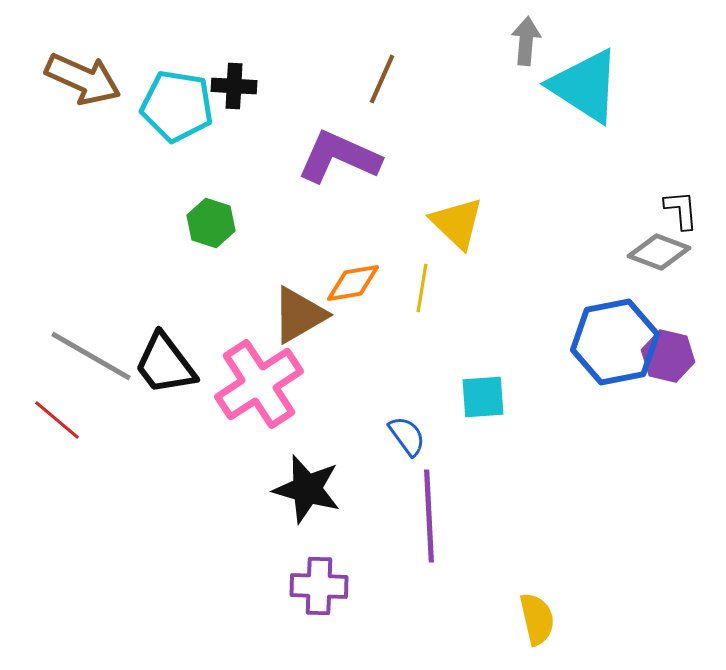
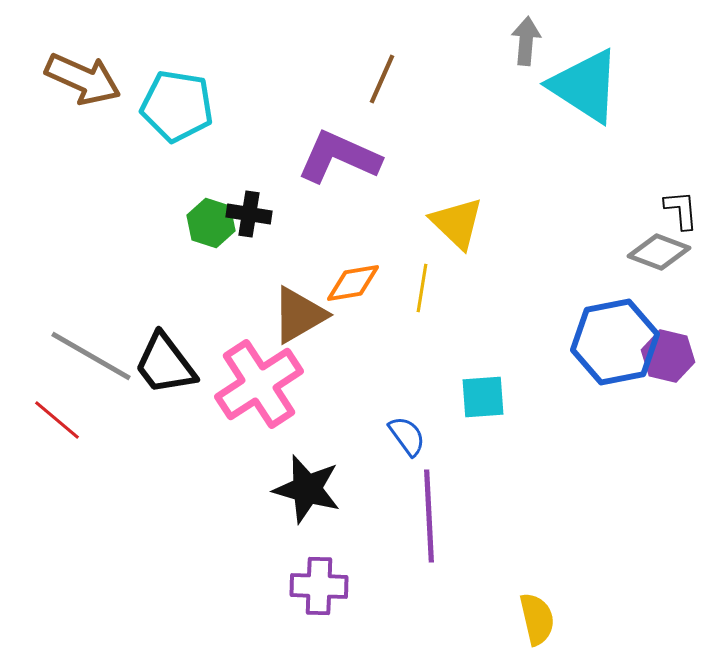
black cross: moved 15 px right, 128 px down; rotated 6 degrees clockwise
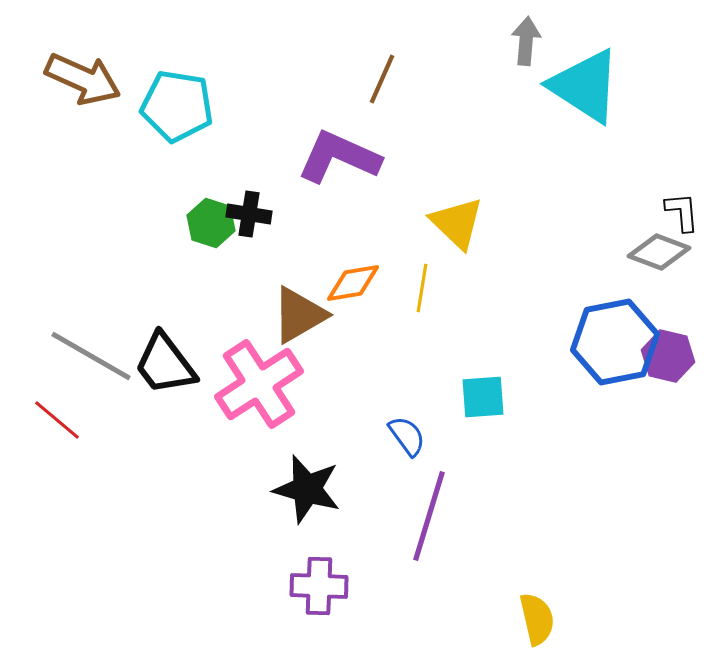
black L-shape: moved 1 px right, 2 px down
purple line: rotated 20 degrees clockwise
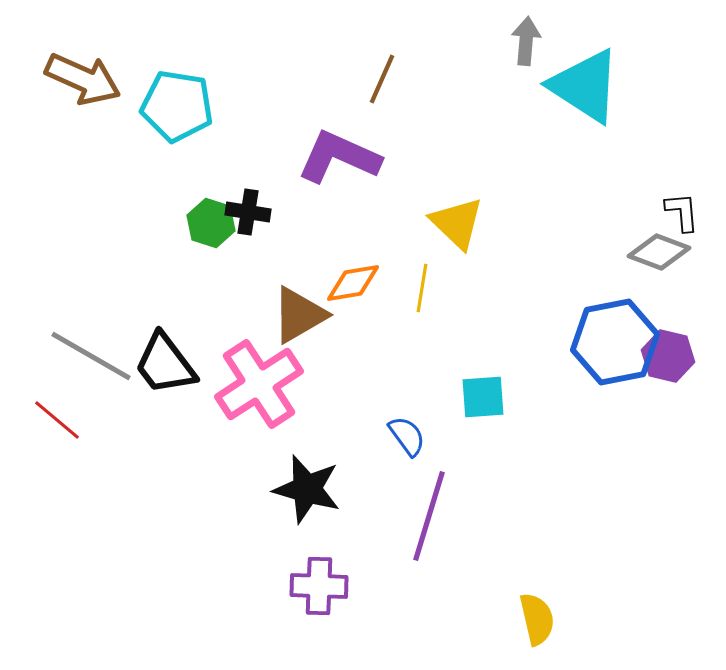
black cross: moved 1 px left, 2 px up
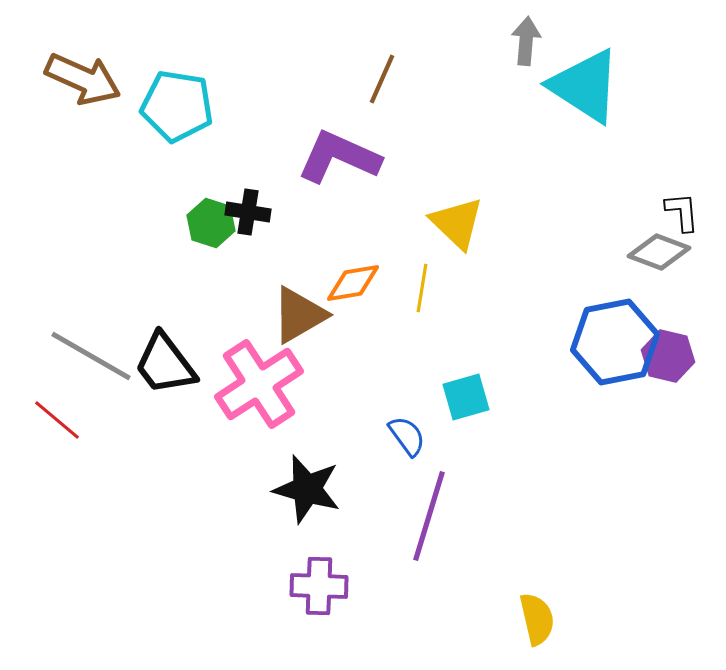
cyan square: moved 17 px left; rotated 12 degrees counterclockwise
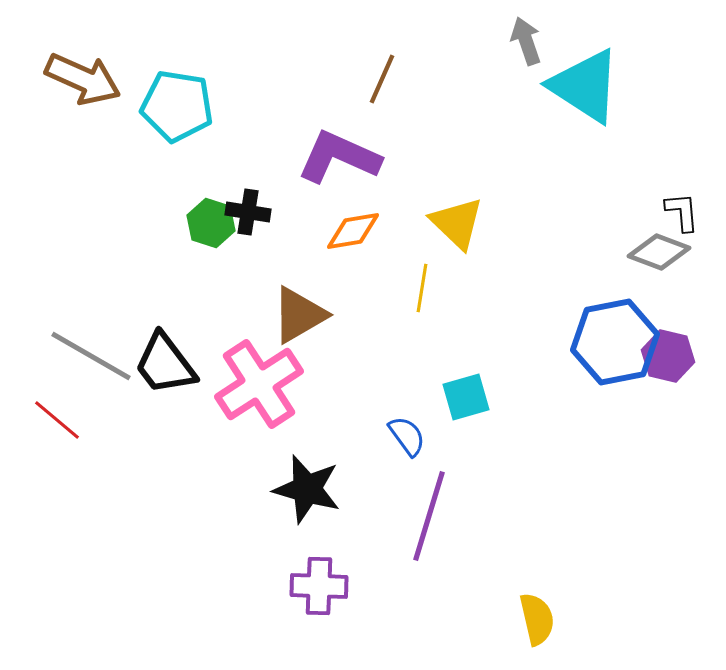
gray arrow: rotated 24 degrees counterclockwise
orange diamond: moved 52 px up
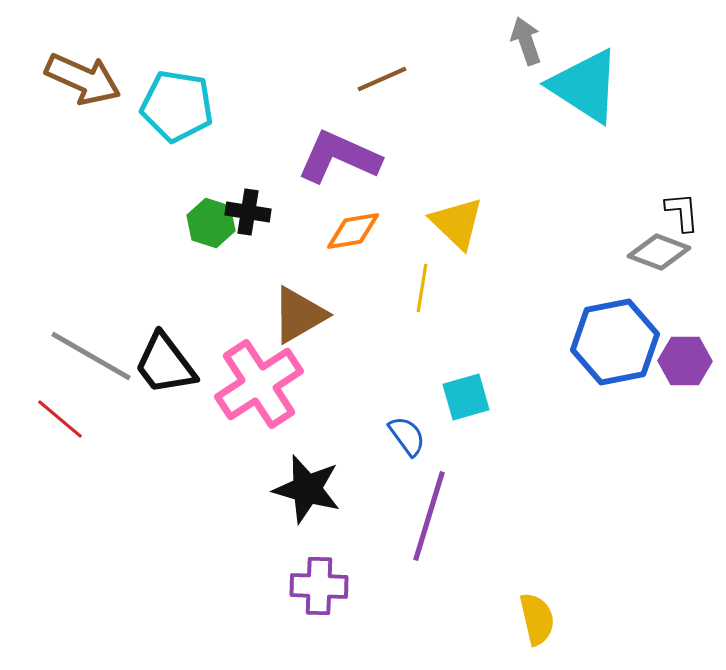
brown line: rotated 42 degrees clockwise
purple hexagon: moved 17 px right, 5 px down; rotated 12 degrees counterclockwise
red line: moved 3 px right, 1 px up
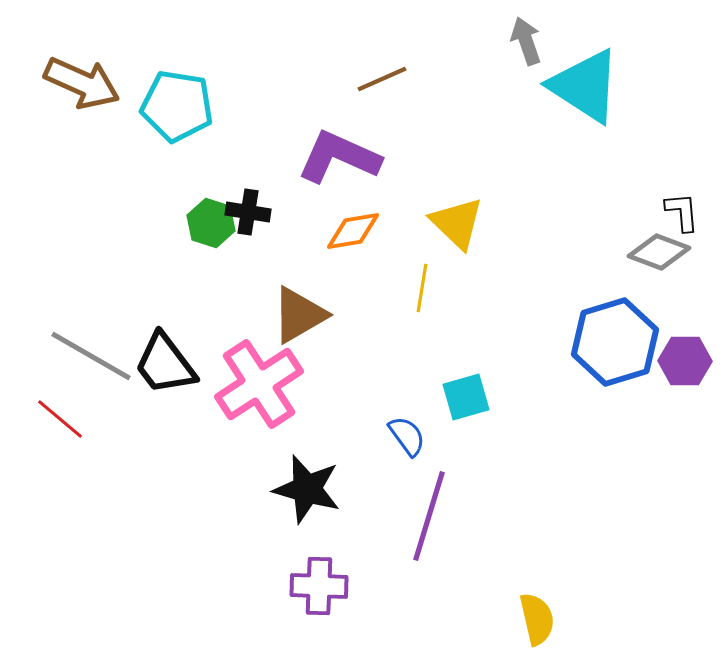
brown arrow: moved 1 px left, 4 px down
blue hexagon: rotated 6 degrees counterclockwise
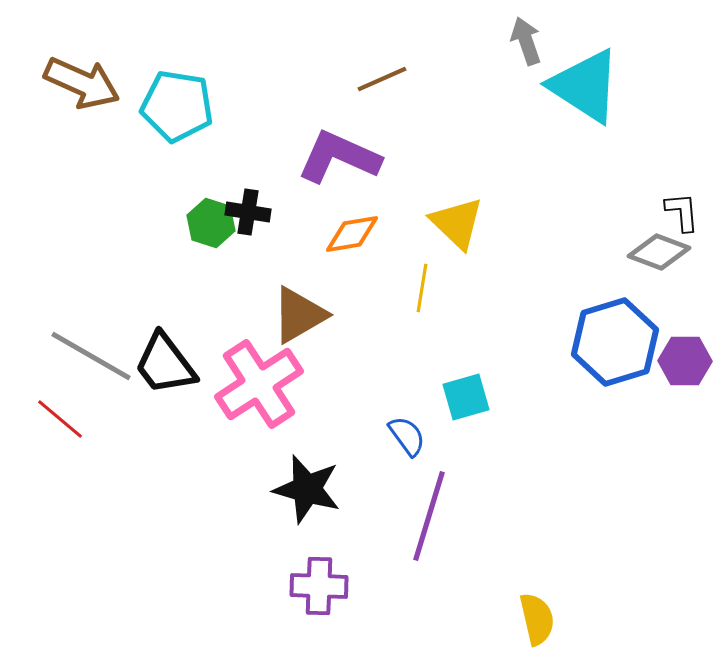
orange diamond: moved 1 px left, 3 px down
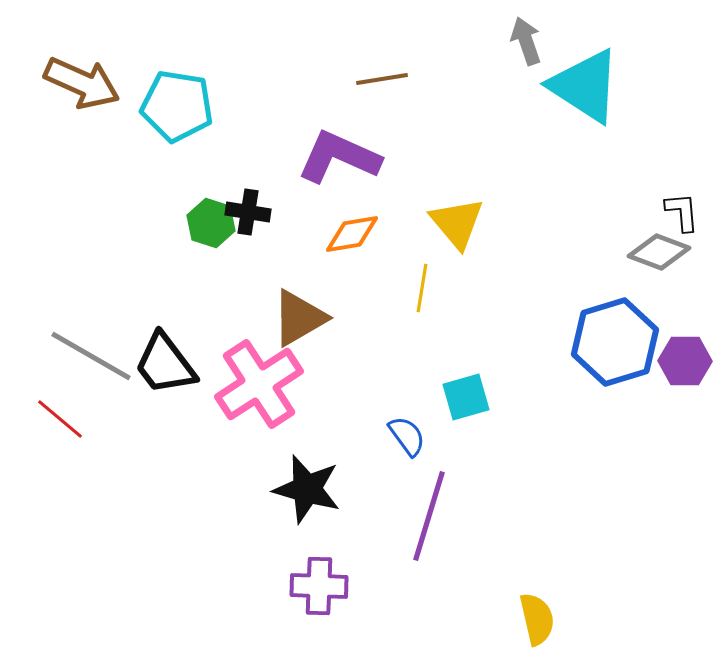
brown line: rotated 15 degrees clockwise
yellow triangle: rotated 6 degrees clockwise
brown triangle: moved 3 px down
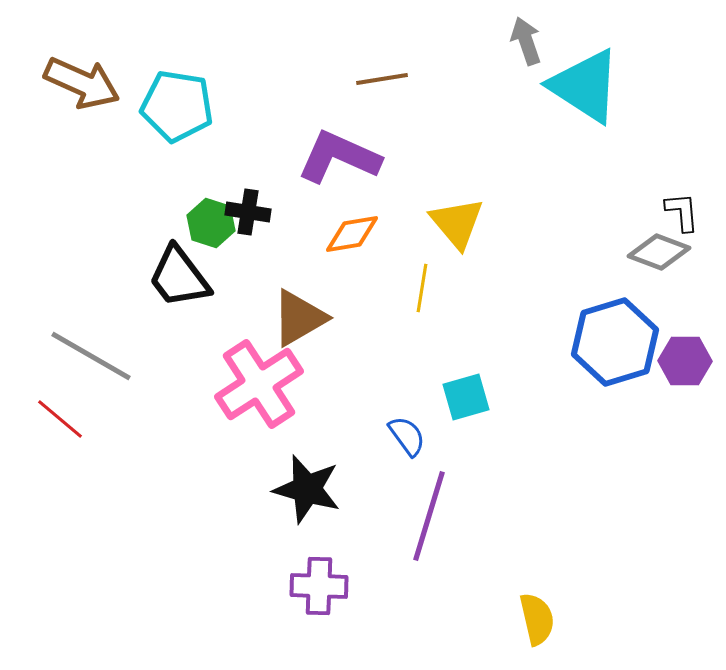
black trapezoid: moved 14 px right, 87 px up
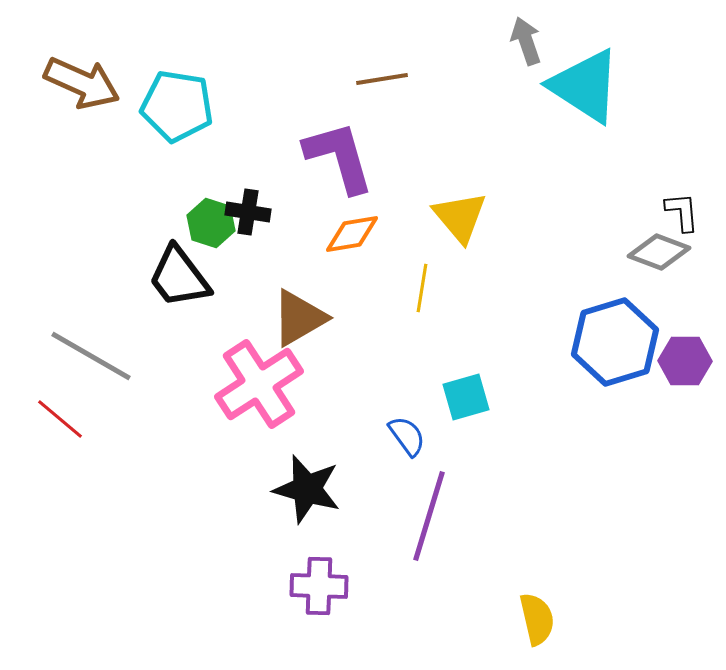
purple L-shape: rotated 50 degrees clockwise
yellow triangle: moved 3 px right, 6 px up
